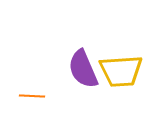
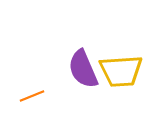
orange line: rotated 25 degrees counterclockwise
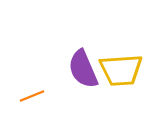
yellow trapezoid: moved 1 px up
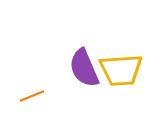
purple semicircle: moved 1 px right, 1 px up
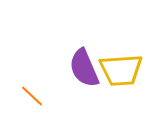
orange line: rotated 65 degrees clockwise
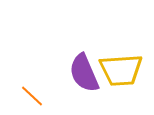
purple semicircle: moved 5 px down
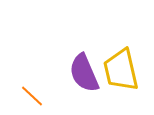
yellow trapezoid: rotated 81 degrees clockwise
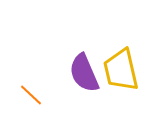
orange line: moved 1 px left, 1 px up
